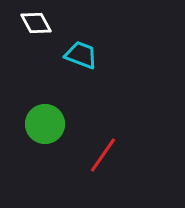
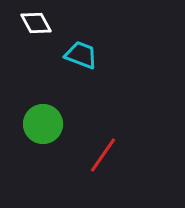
green circle: moved 2 px left
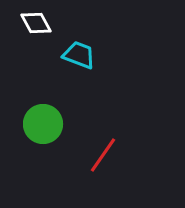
cyan trapezoid: moved 2 px left
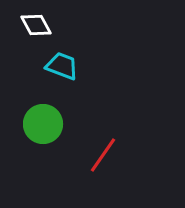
white diamond: moved 2 px down
cyan trapezoid: moved 17 px left, 11 px down
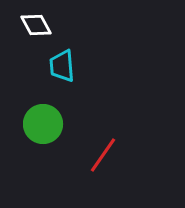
cyan trapezoid: rotated 116 degrees counterclockwise
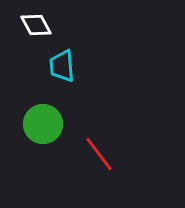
red line: moved 4 px left, 1 px up; rotated 72 degrees counterclockwise
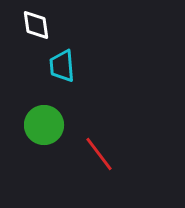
white diamond: rotated 20 degrees clockwise
green circle: moved 1 px right, 1 px down
